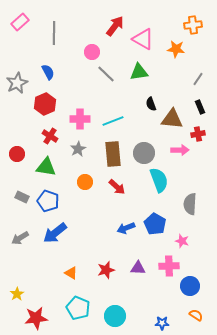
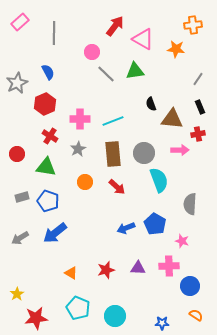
green triangle at (139, 72): moved 4 px left, 1 px up
gray rectangle at (22, 197): rotated 40 degrees counterclockwise
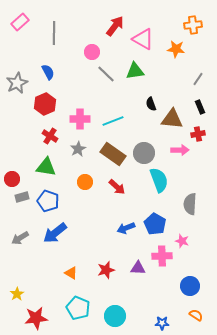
red circle at (17, 154): moved 5 px left, 25 px down
brown rectangle at (113, 154): rotated 50 degrees counterclockwise
pink cross at (169, 266): moved 7 px left, 10 px up
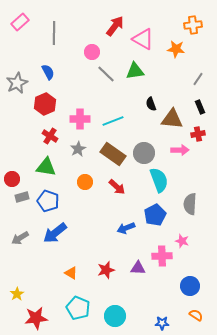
blue pentagon at (155, 224): moved 9 px up; rotated 15 degrees clockwise
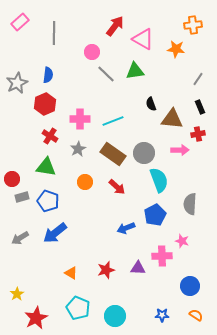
blue semicircle at (48, 72): moved 3 px down; rotated 35 degrees clockwise
red star at (36, 318): rotated 20 degrees counterclockwise
blue star at (162, 323): moved 8 px up
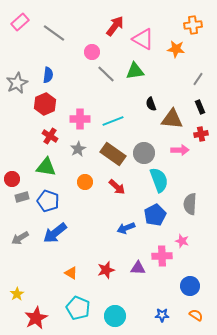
gray line at (54, 33): rotated 55 degrees counterclockwise
red cross at (198, 134): moved 3 px right
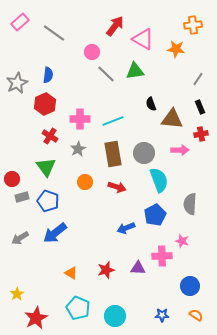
brown rectangle at (113, 154): rotated 45 degrees clockwise
green triangle at (46, 167): rotated 45 degrees clockwise
red arrow at (117, 187): rotated 24 degrees counterclockwise
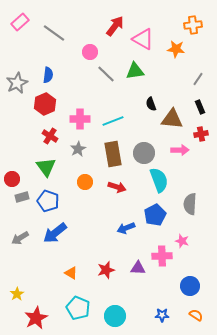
pink circle at (92, 52): moved 2 px left
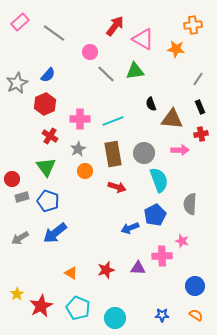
blue semicircle at (48, 75): rotated 35 degrees clockwise
orange circle at (85, 182): moved 11 px up
blue arrow at (126, 228): moved 4 px right
blue circle at (190, 286): moved 5 px right
cyan circle at (115, 316): moved 2 px down
red star at (36, 318): moved 5 px right, 12 px up
